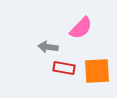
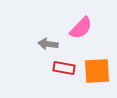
gray arrow: moved 3 px up
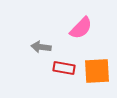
gray arrow: moved 7 px left, 3 px down
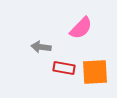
orange square: moved 2 px left, 1 px down
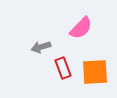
gray arrow: rotated 24 degrees counterclockwise
red rectangle: moved 1 px left; rotated 60 degrees clockwise
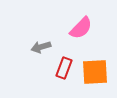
red rectangle: moved 1 px right; rotated 40 degrees clockwise
